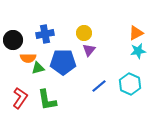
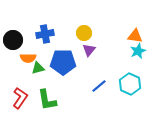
orange triangle: moved 1 px left, 3 px down; rotated 35 degrees clockwise
cyan star: rotated 14 degrees counterclockwise
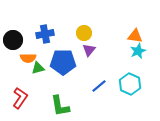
green L-shape: moved 13 px right, 6 px down
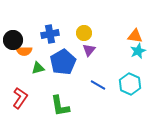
blue cross: moved 5 px right
orange semicircle: moved 4 px left, 7 px up
blue pentagon: rotated 30 degrees counterclockwise
blue line: moved 1 px left, 1 px up; rotated 70 degrees clockwise
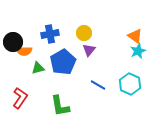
orange triangle: rotated 28 degrees clockwise
black circle: moved 2 px down
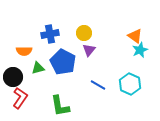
black circle: moved 35 px down
cyan star: moved 2 px right, 1 px up
blue pentagon: rotated 15 degrees counterclockwise
